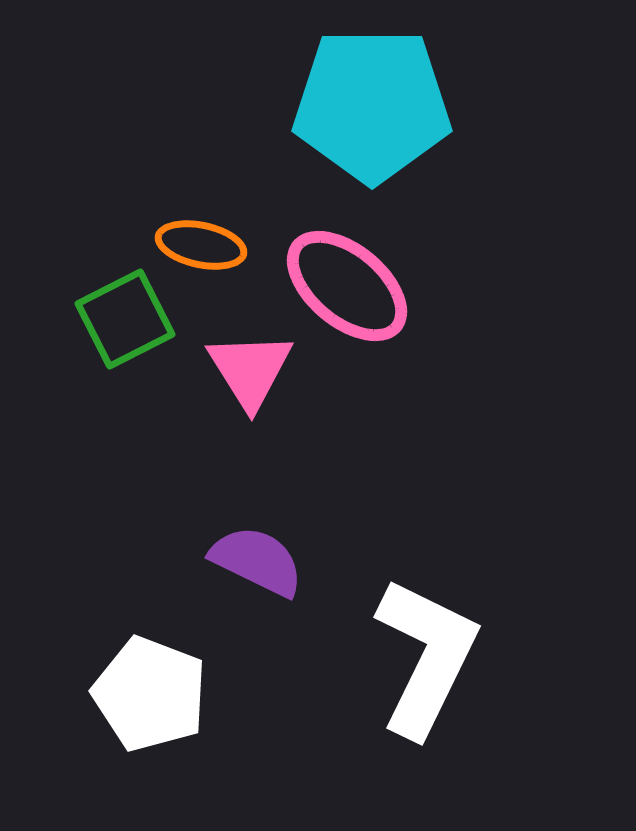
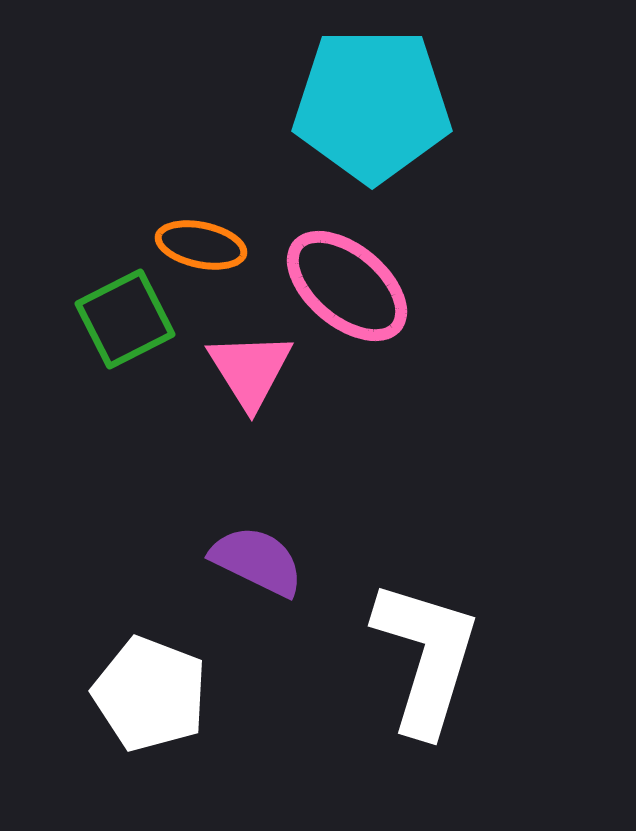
white L-shape: rotated 9 degrees counterclockwise
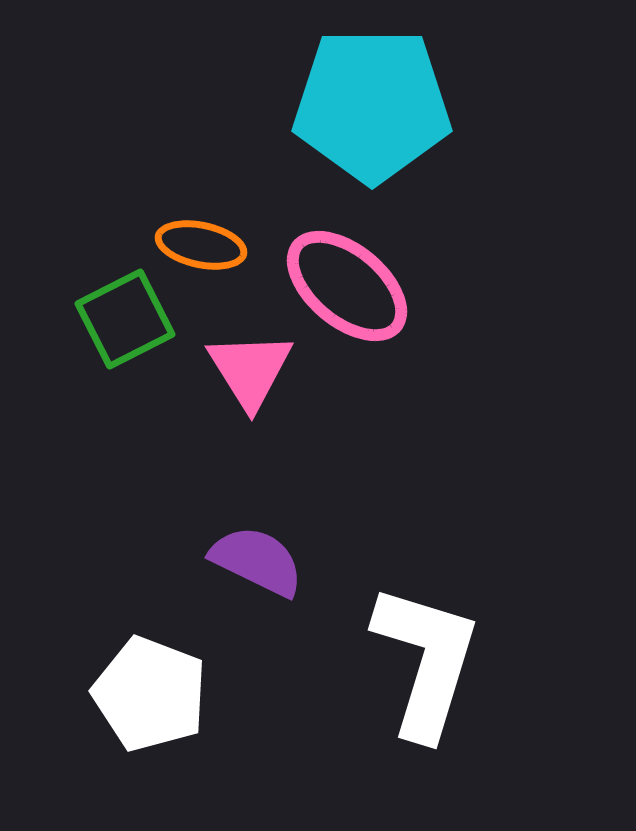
white L-shape: moved 4 px down
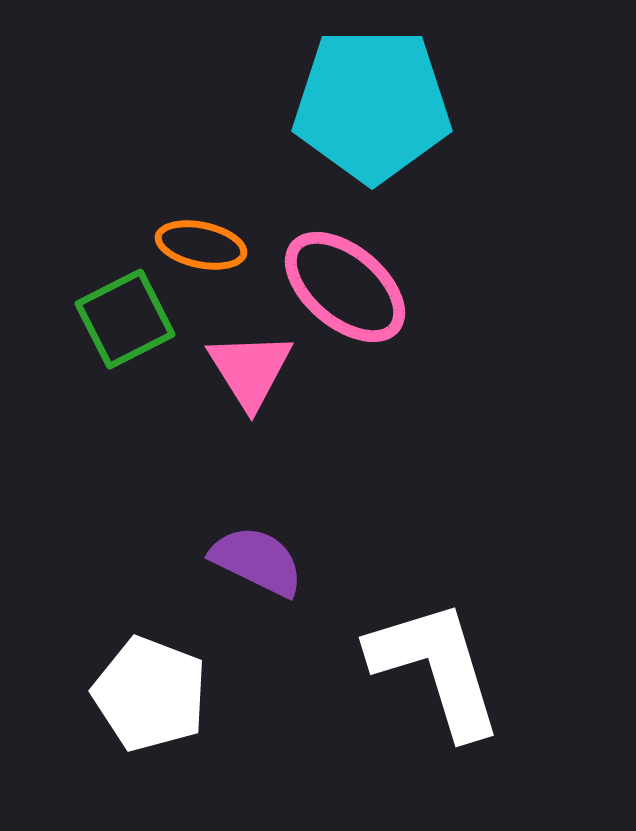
pink ellipse: moved 2 px left, 1 px down
white L-shape: moved 10 px right, 7 px down; rotated 34 degrees counterclockwise
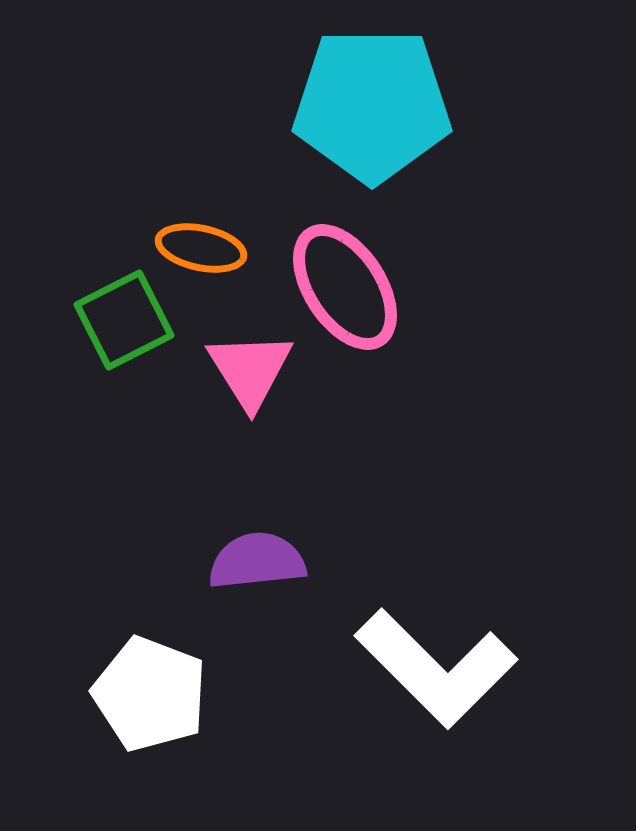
orange ellipse: moved 3 px down
pink ellipse: rotated 17 degrees clockwise
green square: moved 1 px left, 1 px down
purple semicircle: rotated 32 degrees counterclockwise
white L-shape: rotated 152 degrees clockwise
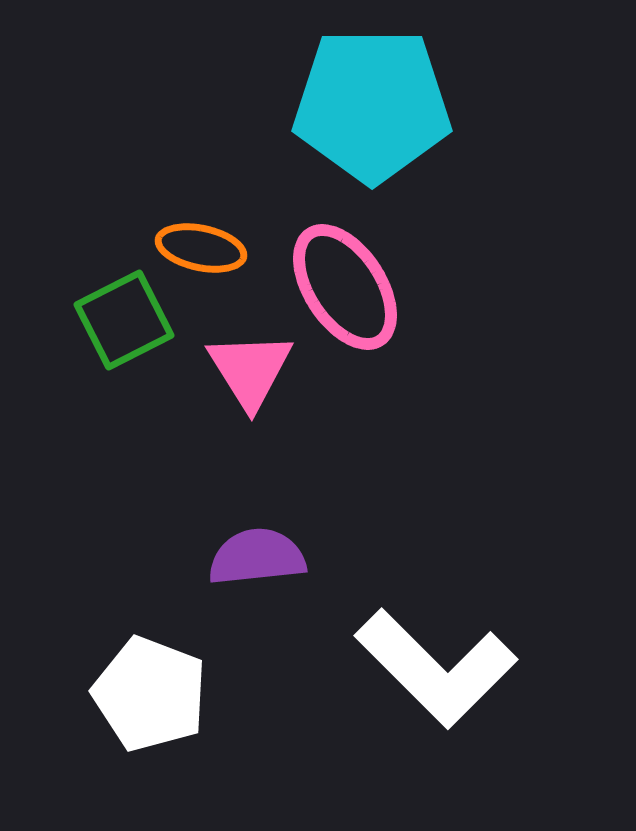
purple semicircle: moved 4 px up
